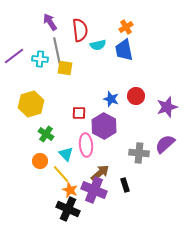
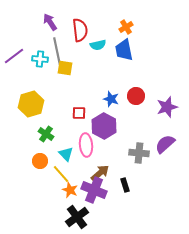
black cross: moved 9 px right, 8 px down; rotated 30 degrees clockwise
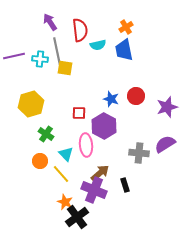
purple line: rotated 25 degrees clockwise
purple semicircle: rotated 10 degrees clockwise
orange star: moved 5 px left, 12 px down
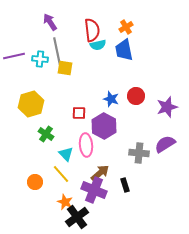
red semicircle: moved 12 px right
orange circle: moved 5 px left, 21 px down
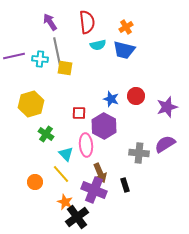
red semicircle: moved 5 px left, 8 px up
blue trapezoid: rotated 65 degrees counterclockwise
brown arrow: rotated 108 degrees clockwise
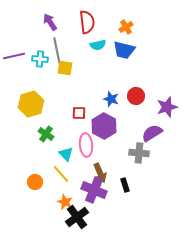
purple semicircle: moved 13 px left, 11 px up
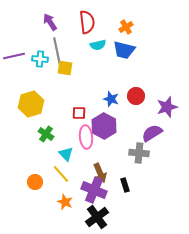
pink ellipse: moved 8 px up
black cross: moved 20 px right
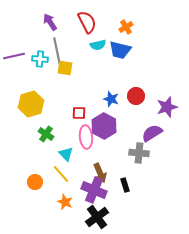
red semicircle: rotated 20 degrees counterclockwise
blue trapezoid: moved 4 px left
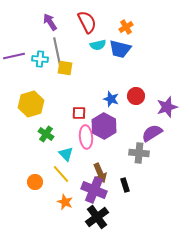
blue trapezoid: moved 1 px up
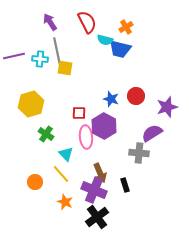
cyan semicircle: moved 7 px right, 5 px up; rotated 28 degrees clockwise
